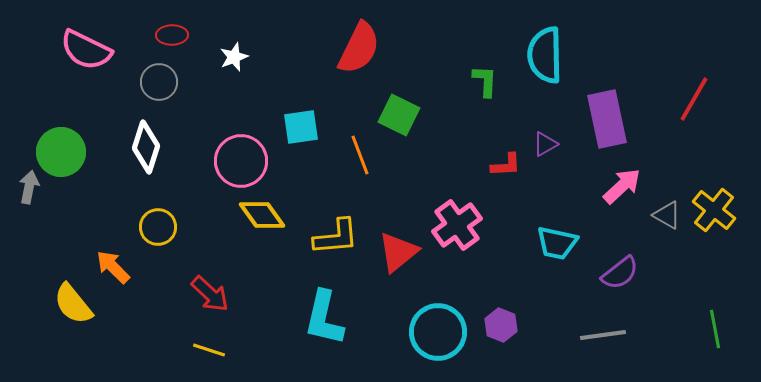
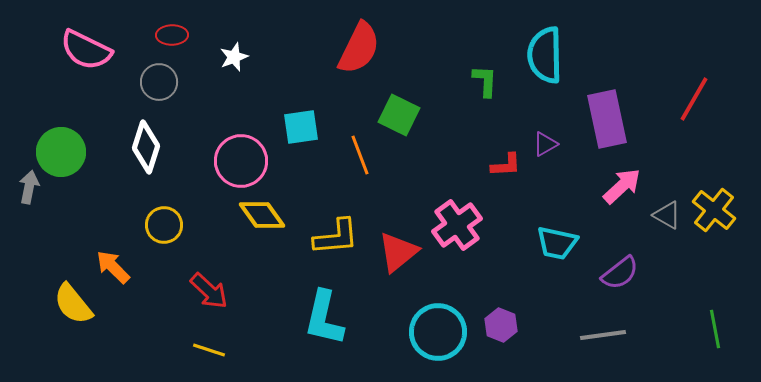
yellow circle: moved 6 px right, 2 px up
red arrow: moved 1 px left, 3 px up
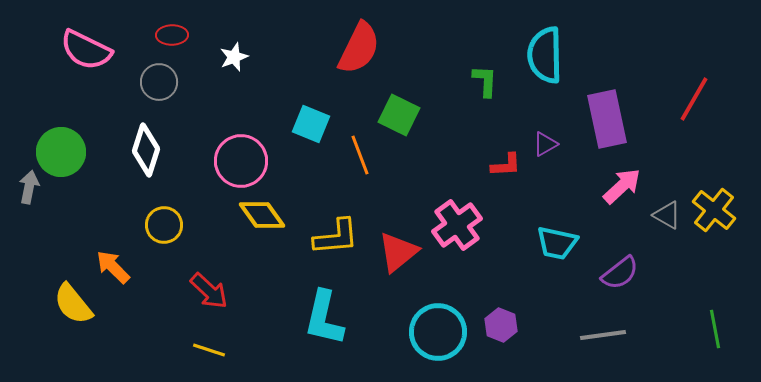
cyan square: moved 10 px right, 3 px up; rotated 30 degrees clockwise
white diamond: moved 3 px down
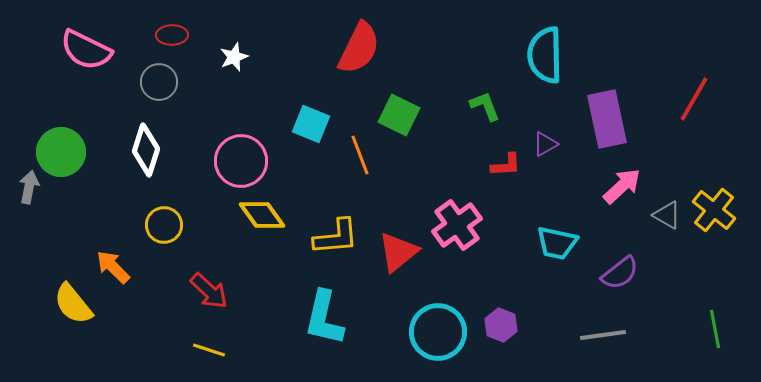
green L-shape: moved 25 px down; rotated 24 degrees counterclockwise
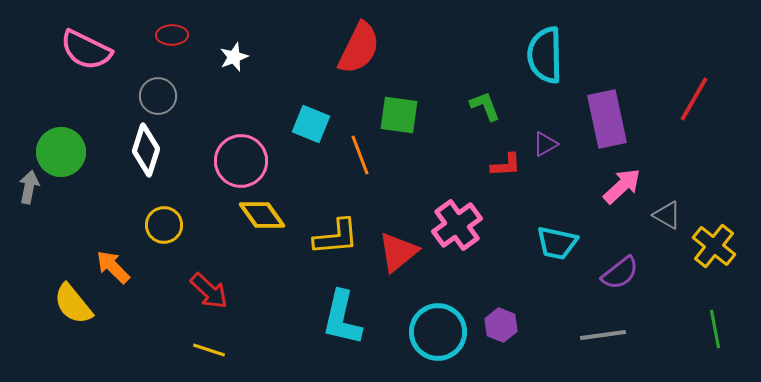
gray circle: moved 1 px left, 14 px down
green square: rotated 18 degrees counterclockwise
yellow cross: moved 36 px down
cyan L-shape: moved 18 px right
